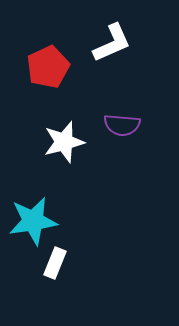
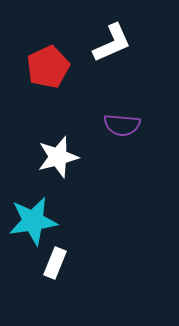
white star: moved 6 px left, 15 px down
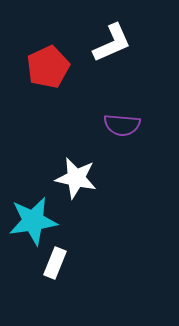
white star: moved 18 px right, 21 px down; rotated 27 degrees clockwise
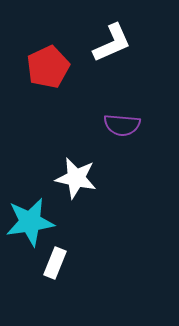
cyan star: moved 3 px left, 1 px down
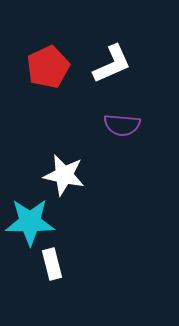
white L-shape: moved 21 px down
white star: moved 12 px left, 3 px up
cyan star: rotated 9 degrees clockwise
white rectangle: moved 3 px left, 1 px down; rotated 36 degrees counterclockwise
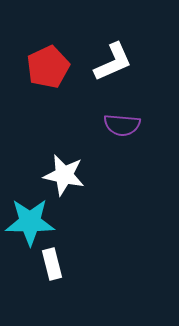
white L-shape: moved 1 px right, 2 px up
